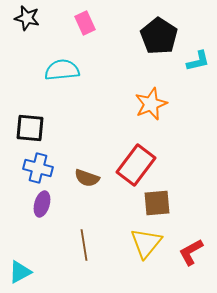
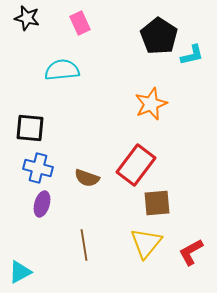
pink rectangle: moved 5 px left
cyan L-shape: moved 6 px left, 6 px up
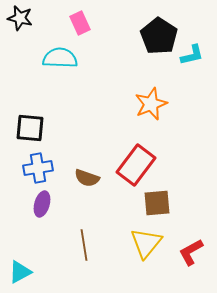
black star: moved 7 px left
cyan semicircle: moved 2 px left, 12 px up; rotated 8 degrees clockwise
blue cross: rotated 24 degrees counterclockwise
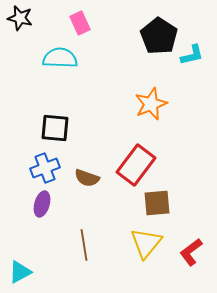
black square: moved 25 px right
blue cross: moved 7 px right; rotated 12 degrees counterclockwise
red L-shape: rotated 8 degrees counterclockwise
